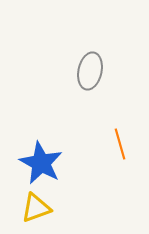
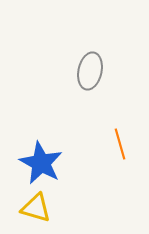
yellow triangle: rotated 36 degrees clockwise
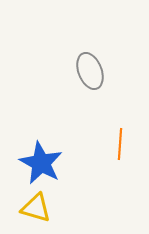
gray ellipse: rotated 33 degrees counterclockwise
orange line: rotated 20 degrees clockwise
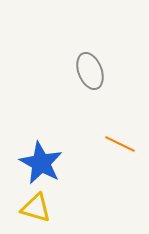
orange line: rotated 68 degrees counterclockwise
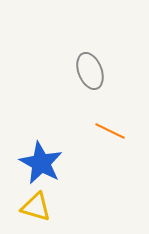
orange line: moved 10 px left, 13 px up
yellow triangle: moved 1 px up
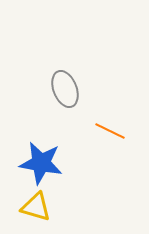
gray ellipse: moved 25 px left, 18 px down
blue star: rotated 18 degrees counterclockwise
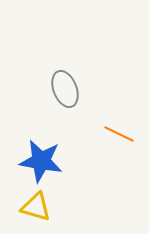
orange line: moved 9 px right, 3 px down
blue star: moved 2 px up
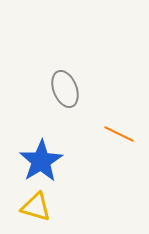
blue star: rotated 30 degrees clockwise
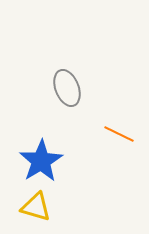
gray ellipse: moved 2 px right, 1 px up
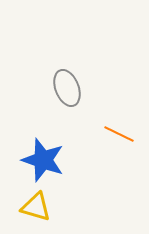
blue star: moved 2 px right, 1 px up; rotated 21 degrees counterclockwise
